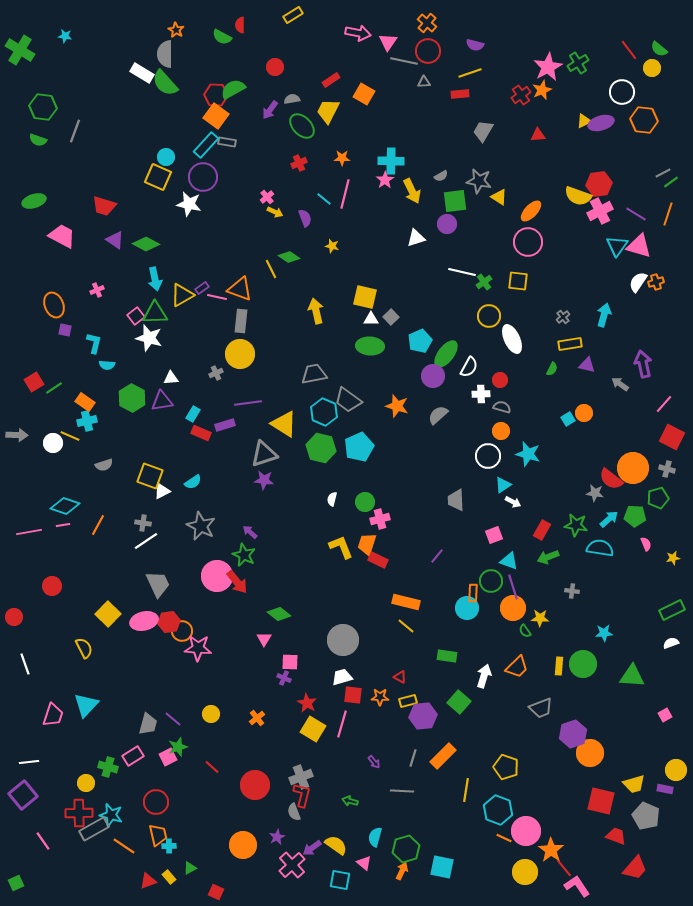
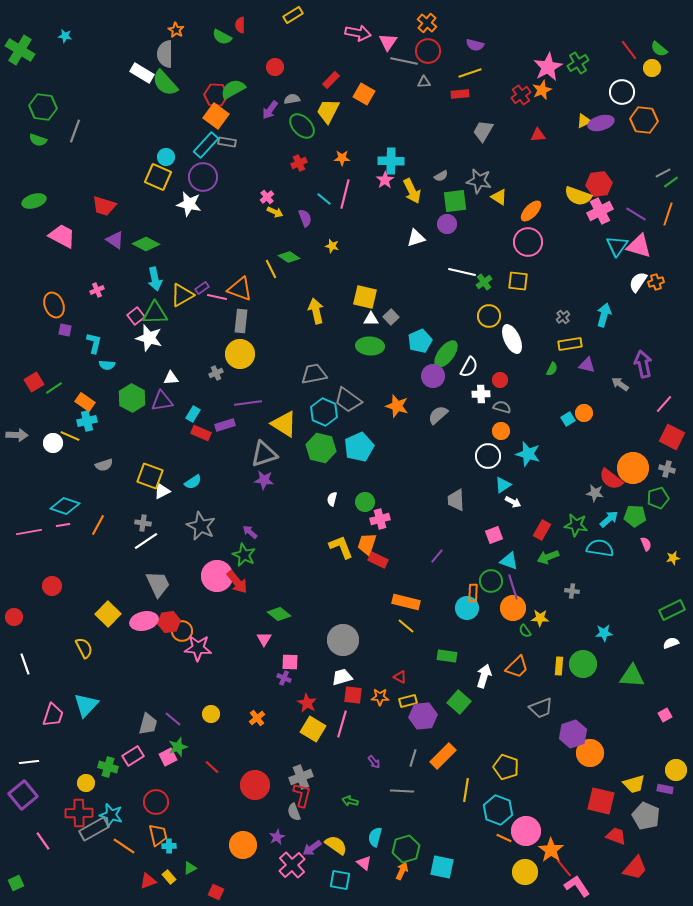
red rectangle at (331, 80): rotated 12 degrees counterclockwise
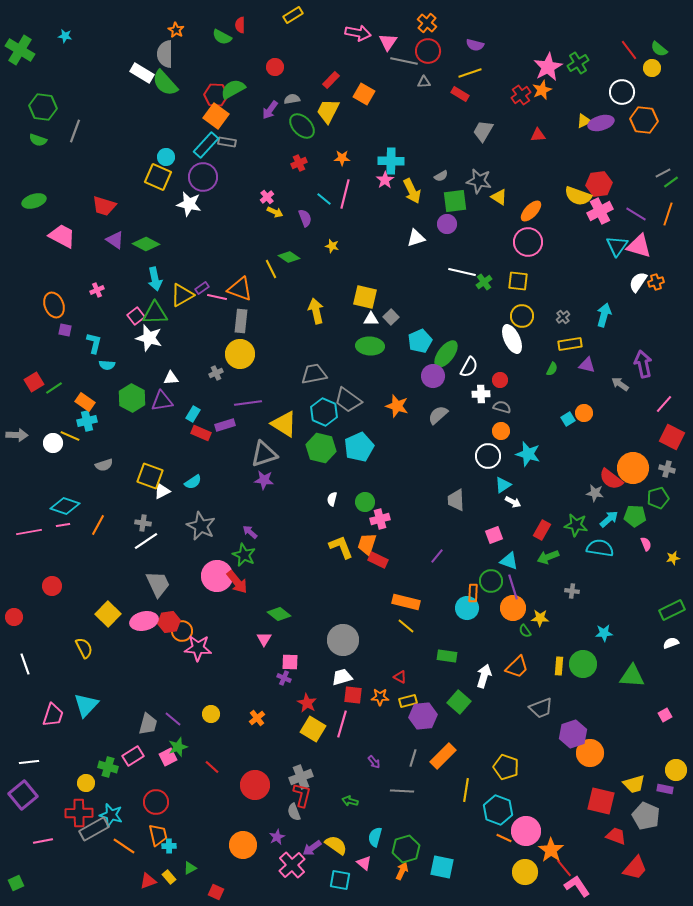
red rectangle at (460, 94): rotated 36 degrees clockwise
yellow circle at (489, 316): moved 33 px right
pink line at (43, 841): rotated 66 degrees counterclockwise
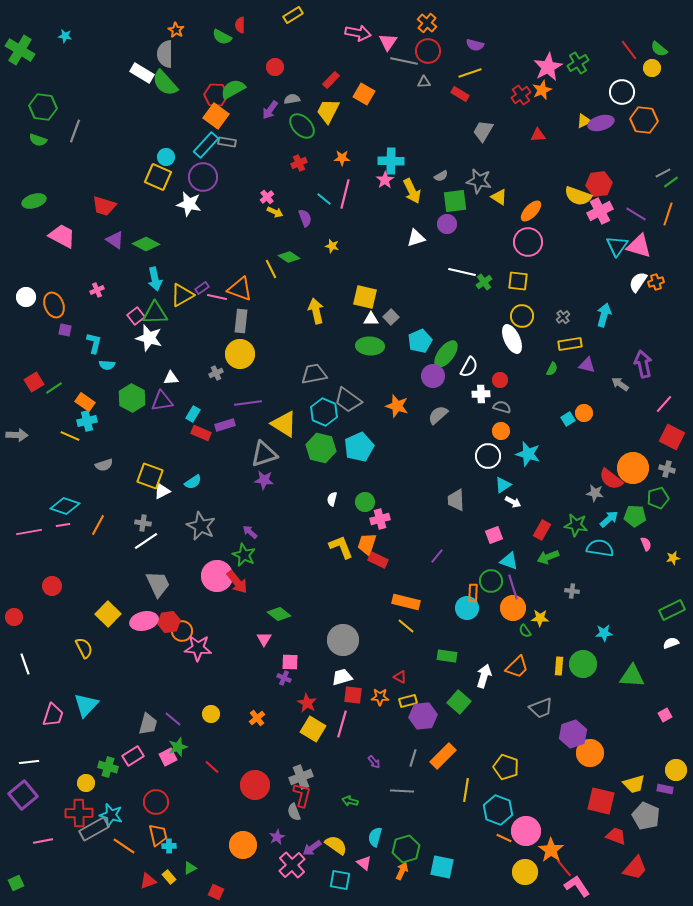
white circle at (53, 443): moved 27 px left, 146 px up
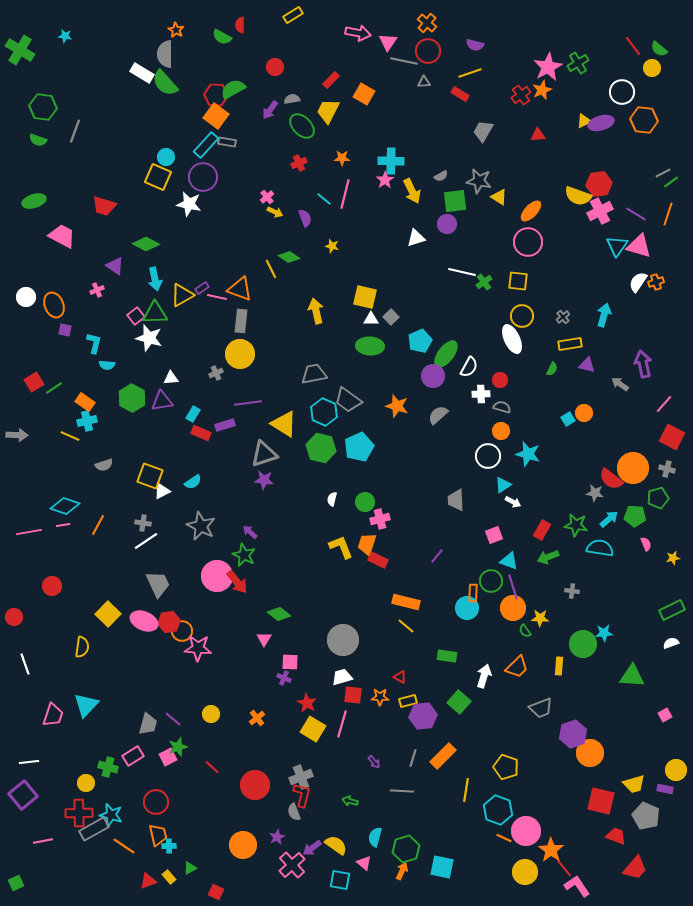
red line at (629, 50): moved 4 px right, 4 px up
purple triangle at (115, 240): moved 26 px down
pink ellipse at (144, 621): rotated 36 degrees clockwise
yellow semicircle at (84, 648): moved 2 px left, 1 px up; rotated 35 degrees clockwise
green circle at (583, 664): moved 20 px up
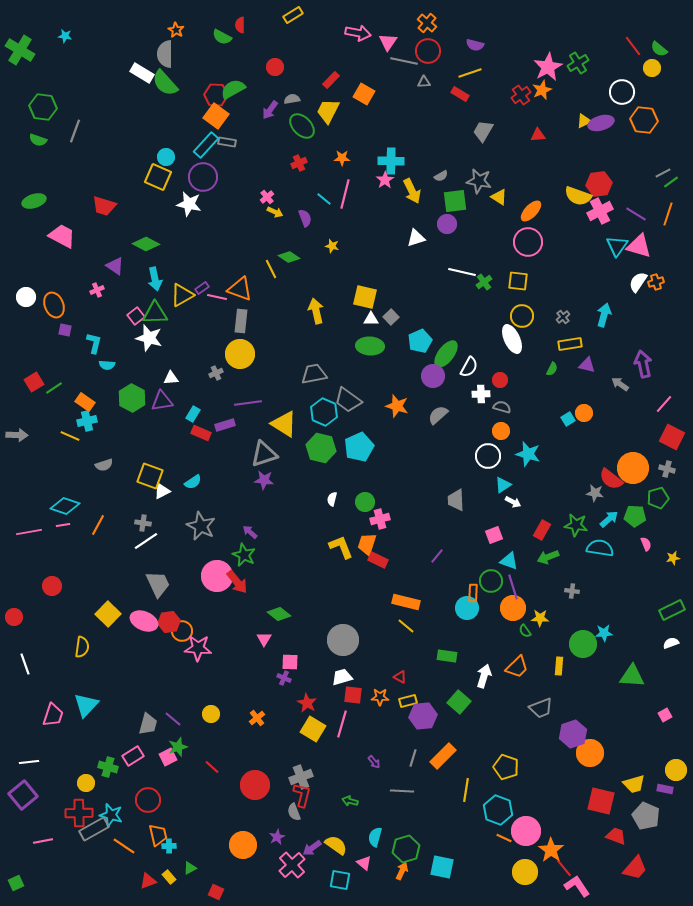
red circle at (156, 802): moved 8 px left, 2 px up
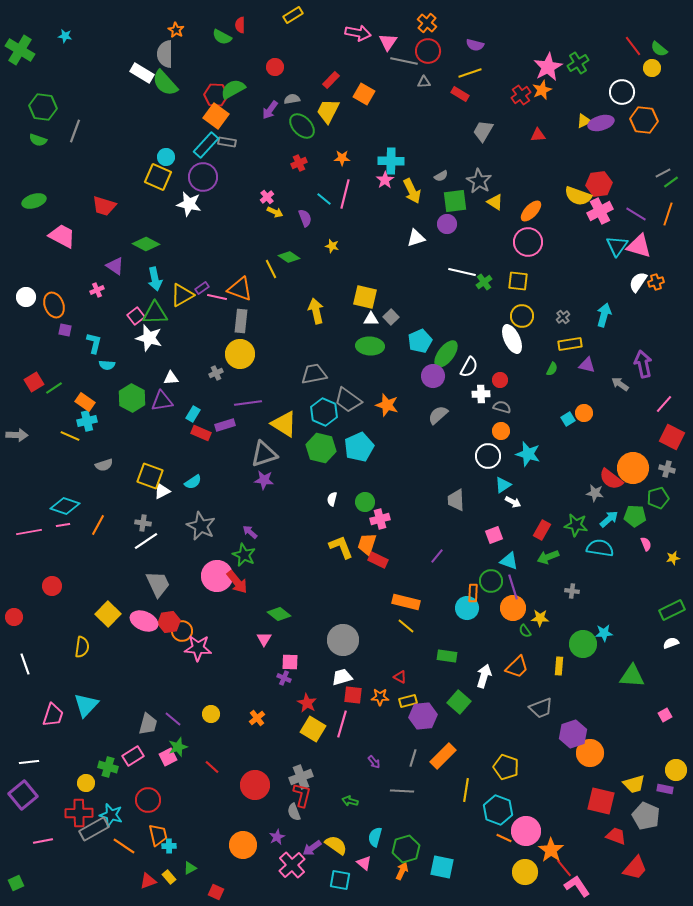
gray star at (479, 181): rotated 20 degrees clockwise
yellow triangle at (499, 197): moved 4 px left, 5 px down
orange star at (397, 406): moved 10 px left, 1 px up
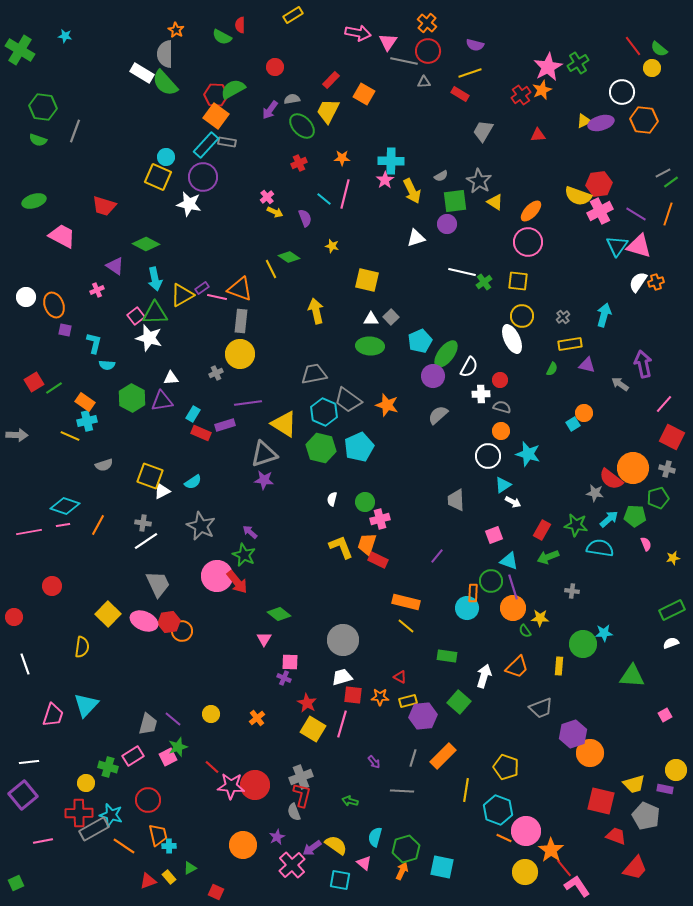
yellow square at (365, 297): moved 2 px right, 17 px up
cyan square at (568, 419): moved 5 px right, 5 px down
pink star at (198, 648): moved 33 px right, 138 px down
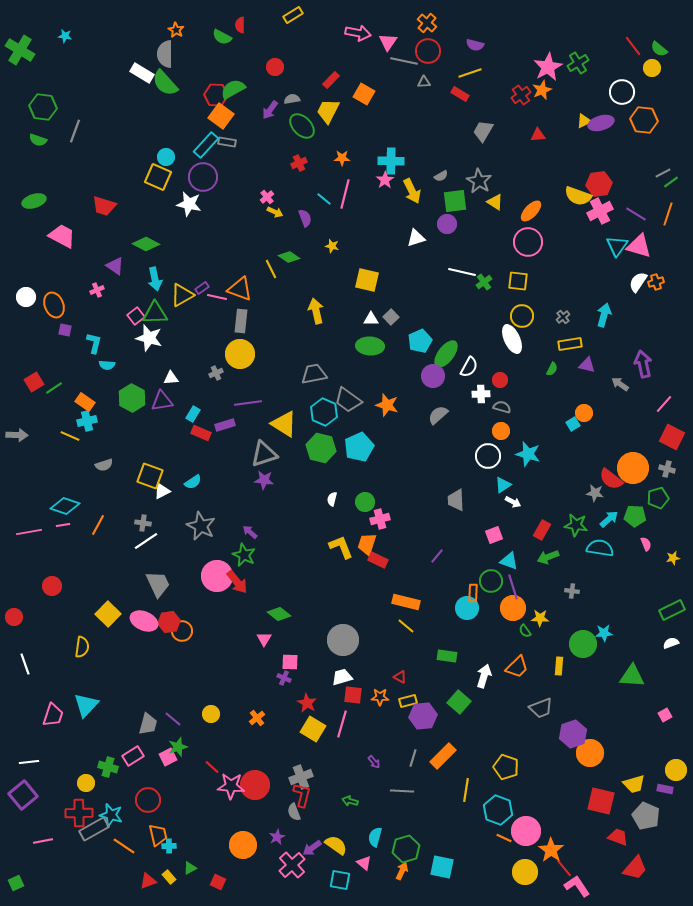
orange square at (216, 116): moved 5 px right
red trapezoid at (616, 836): moved 2 px right, 1 px down
red square at (216, 892): moved 2 px right, 10 px up
